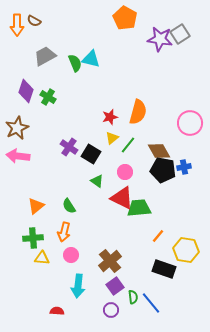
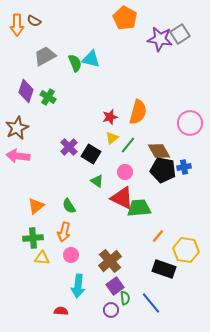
purple cross at (69, 147): rotated 12 degrees clockwise
green semicircle at (133, 297): moved 8 px left, 1 px down
red semicircle at (57, 311): moved 4 px right
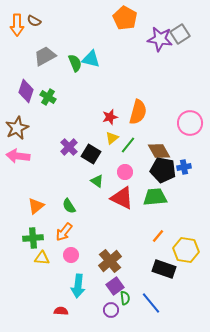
green trapezoid at (139, 208): moved 16 px right, 11 px up
orange arrow at (64, 232): rotated 24 degrees clockwise
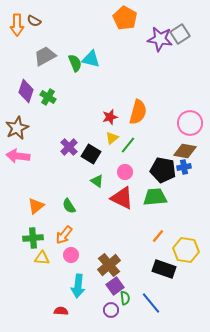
brown diamond at (159, 151): moved 26 px right; rotated 50 degrees counterclockwise
orange arrow at (64, 232): moved 3 px down
brown cross at (110, 261): moved 1 px left, 4 px down
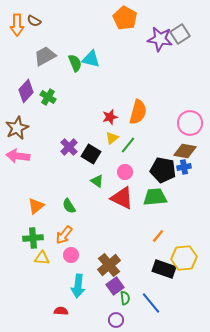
purple diamond at (26, 91): rotated 25 degrees clockwise
yellow hexagon at (186, 250): moved 2 px left, 8 px down; rotated 15 degrees counterclockwise
purple circle at (111, 310): moved 5 px right, 10 px down
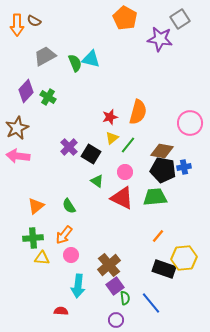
gray square at (180, 34): moved 15 px up
brown diamond at (185, 151): moved 23 px left
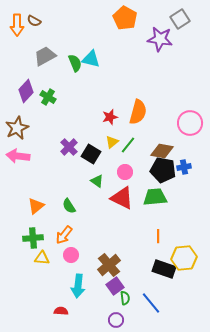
yellow triangle at (112, 138): moved 4 px down
orange line at (158, 236): rotated 40 degrees counterclockwise
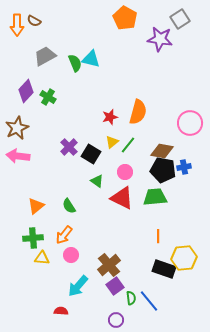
cyan arrow at (78, 286): rotated 35 degrees clockwise
green semicircle at (125, 298): moved 6 px right
blue line at (151, 303): moved 2 px left, 2 px up
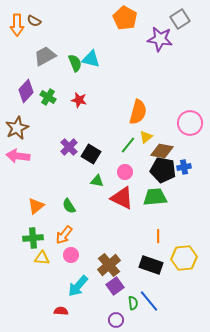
red star at (110, 117): moved 31 px left, 17 px up; rotated 28 degrees clockwise
yellow triangle at (112, 142): moved 34 px right, 5 px up
green triangle at (97, 181): rotated 24 degrees counterclockwise
black rectangle at (164, 269): moved 13 px left, 4 px up
green semicircle at (131, 298): moved 2 px right, 5 px down
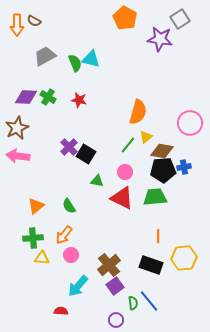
purple diamond at (26, 91): moved 6 px down; rotated 50 degrees clockwise
black square at (91, 154): moved 5 px left
black pentagon at (163, 170): rotated 15 degrees counterclockwise
